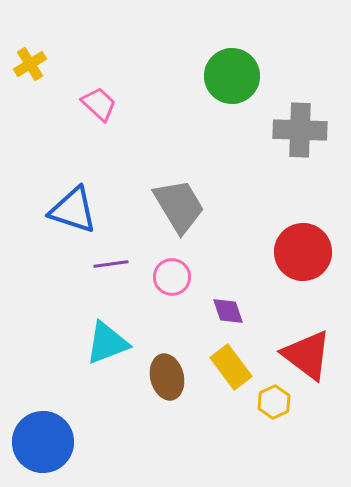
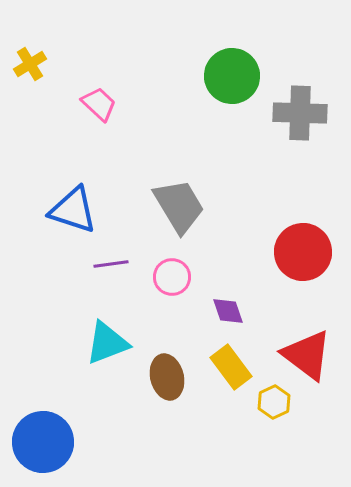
gray cross: moved 17 px up
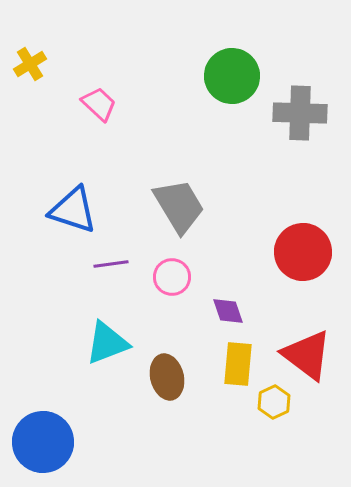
yellow rectangle: moved 7 px right, 3 px up; rotated 42 degrees clockwise
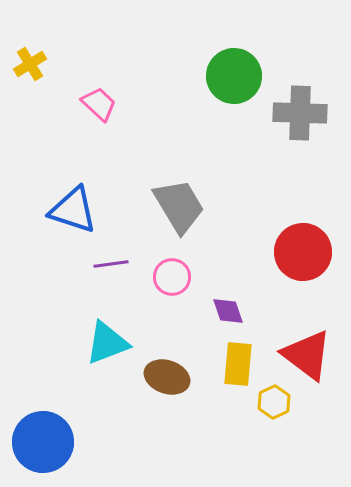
green circle: moved 2 px right
brown ellipse: rotated 57 degrees counterclockwise
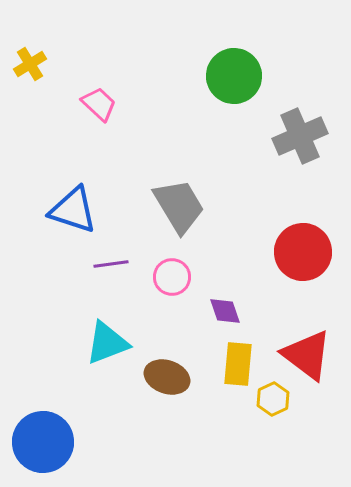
gray cross: moved 23 px down; rotated 26 degrees counterclockwise
purple diamond: moved 3 px left
yellow hexagon: moved 1 px left, 3 px up
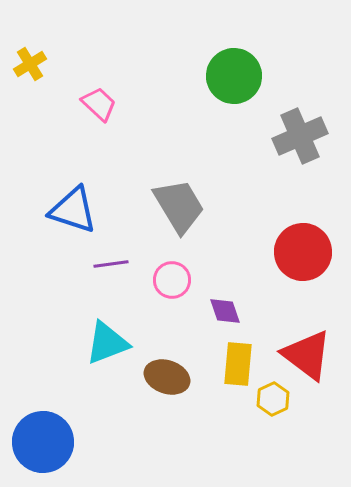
pink circle: moved 3 px down
